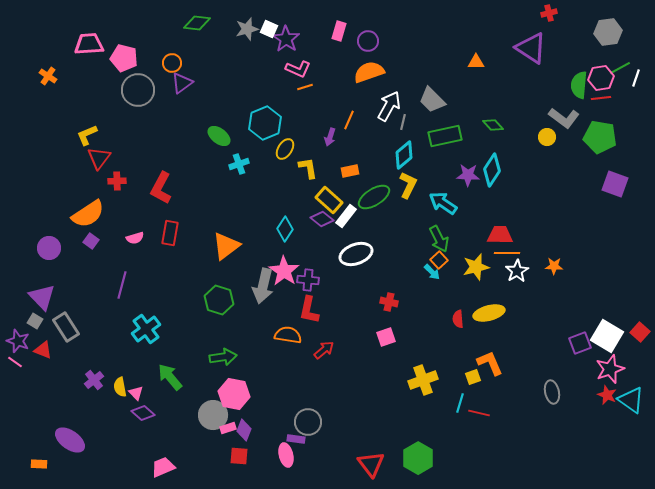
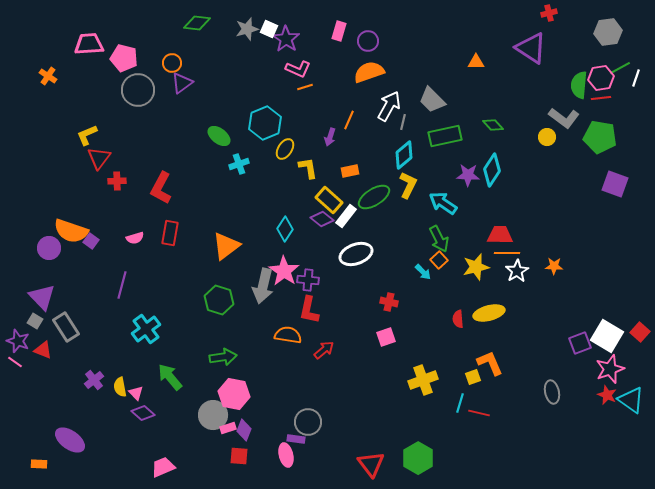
orange semicircle at (88, 214): moved 17 px left, 17 px down; rotated 52 degrees clockwise
cyan arrow at (432, 272): moved 9 px left
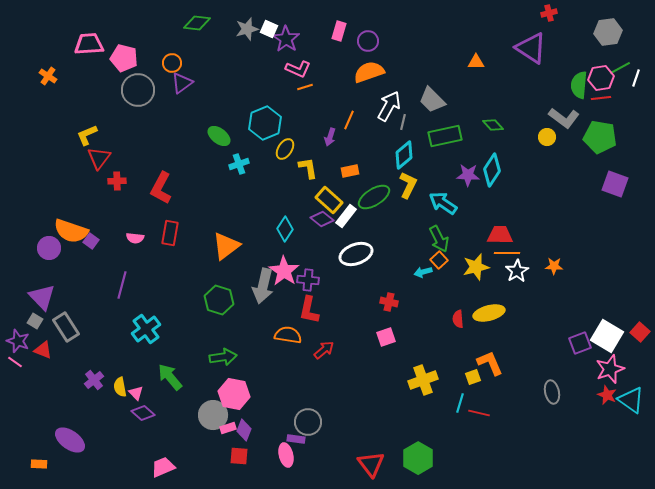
pink semicircle at (135, 238): rotated 24 degrees clockwise
cyan arrow at (423, 272): rotated 120 degrees clockwise
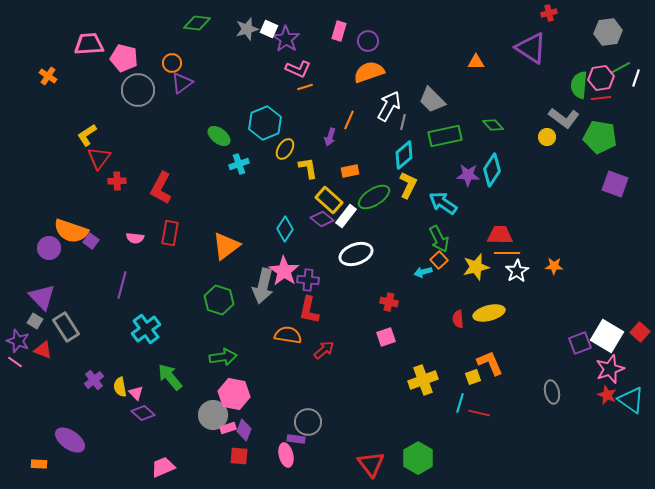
yellow L-shape at (87, 135): rotated 10 degrees counterclockwise
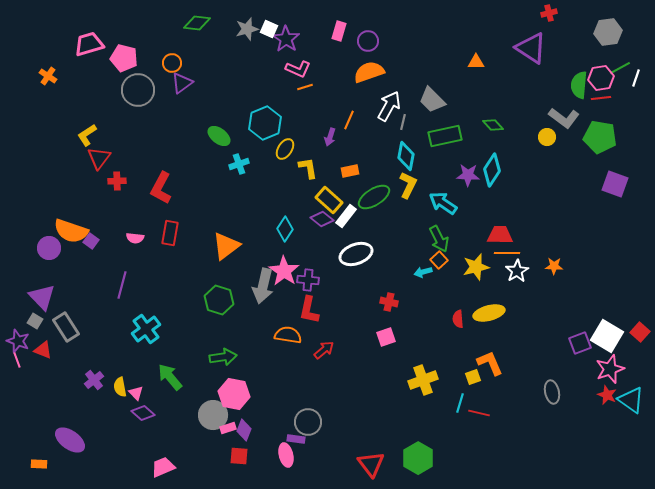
pink trapezoid at (89, 44): rotated 12 degrees counterclockwise
cyan diamond at (404, 155): moved 2 px right, 1 px down; rotated 40 degrees counterclockwise
pink line at (15, 362): moved 2 px right, 2 px up; rotated 35 degrees clockwise
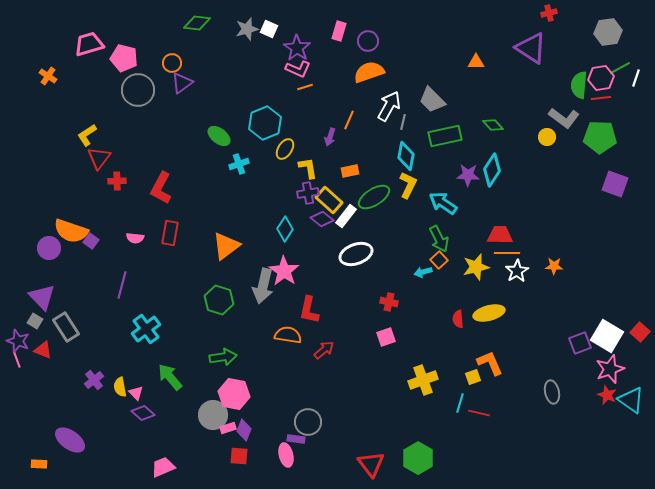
purple star at (286, 39): moved 11 px right, 9 px down
green pentagon at (600, 137): rotated 8 degrees counterclockwise
purple cross at (308, 280): moved 87 px up; rotated 15 degrees counterclockwise
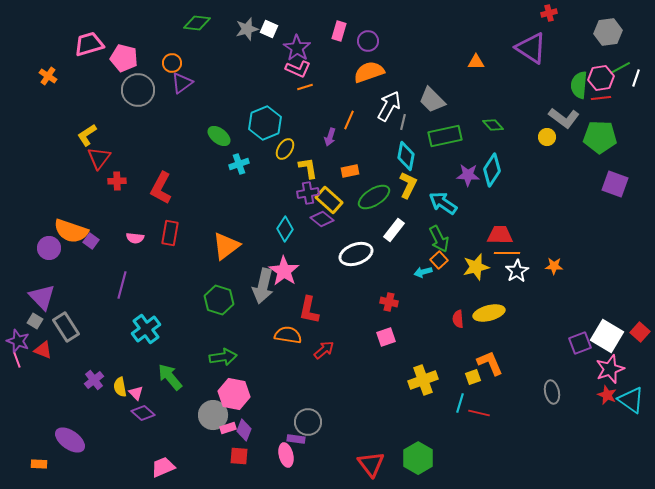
white rectangle at (346, 216): moved 48 px right, 14 px down
